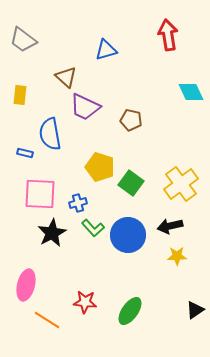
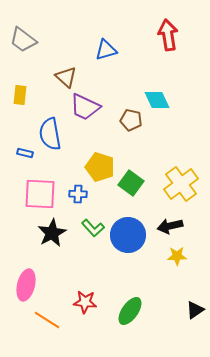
cyan diamond: moved 34 px left, 8 px down
blue cross: moved 9 px up; rotated 18 degrees clockwise
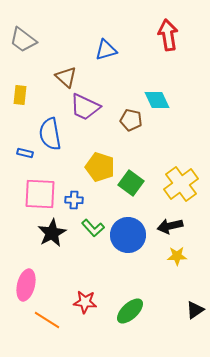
blue cross: moved 4 px left, 6 px down
green ellipse: rotated 12 degrees clockwise
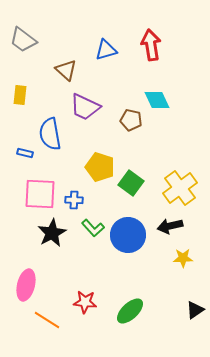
red arrow: moved 17 px left, 10 px down
brown triangle: moved 7 px up
yellow cross: moved 1 px left, 4 px down
yellow star: moved 6 px right, 2 px down
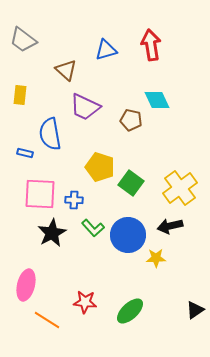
yellow star: moved 27 px left
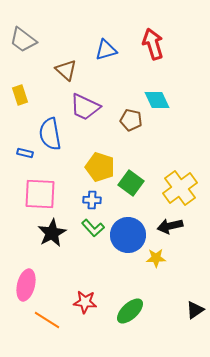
red arrow: moved 2 px right, 1 px up; rotated 8 degrees counterclockwise
yellow rectangle: rotated 24 degrees counterclockwise
blue cross: moved 18 px right
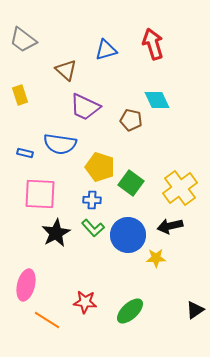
blue semicircle: moved 10 px right, 10 px down; rotated 72 degrees counterclockwise
black star: moved 4 px right
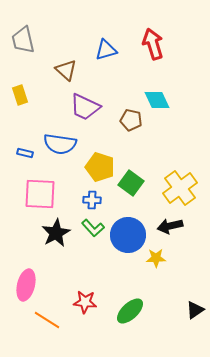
gray trapezoid: rotated 40 degrees clockwise
